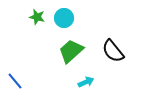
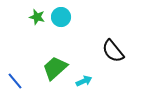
cyan circle: moved 3 px left, 1 px up
green trapezoid: moved 16 px left, 17 px down
cyan arrow: moved 2 px left, 1 px up
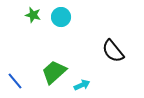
green star: moved 4 px left, 2 px up
green trapezoid: moved 1 px left, 4 px down
cyan arrow: moved 2 px left, 4 px down
